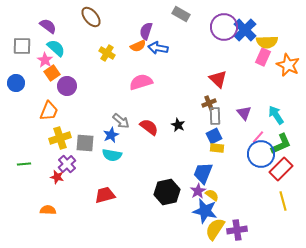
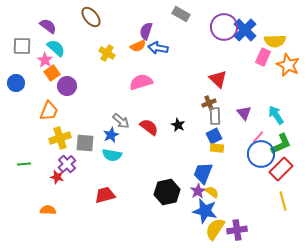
yellow semicircle at (267, 42): moved 8 px right, 1 px up
yellow semicircle at (212, 195): moved 3 px up
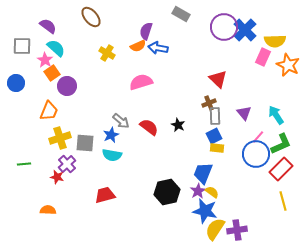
blue circle at (261, 154): moved 5 px left
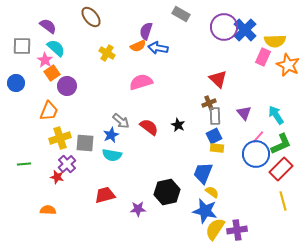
purple star at (198, 191): moved 60 px left, 18 px down; rotated 28 degrees clockwise
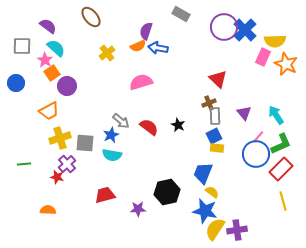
yellow cross at (107, 53): rotated 21 degrees clockwise
orange star at (288, 65): moved 2 px left, 1 px up
orange trapezoid at (49, 111): rotated 40 degrees clockwise
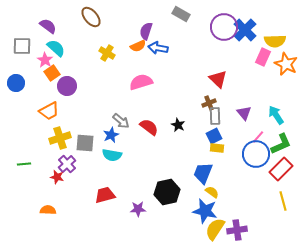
yellow cross at (107, 53): rotated 21 degrees counterclockwise
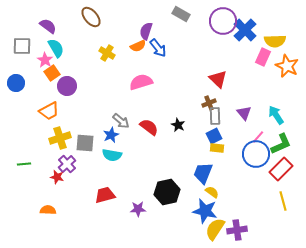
purple circle at (224, 27): moved 1 px left, 6 px up
cyan semicircle at (56, 48): rotated 18 degrees clockwise
blue arrow at (158, 48): rotated 138 degrees counterclockwise
orange star at (286, 64): moved 1 px right, 2 px down
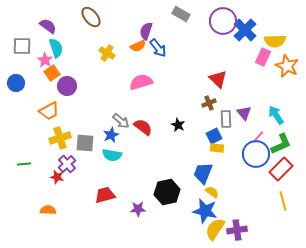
cyan semicircle at (56, 48): rotated 12 degrees clockwise
gray rectangle at (215, 116): moved 11 px right, 3 px down
red semicircle at (149, 127): moved 6 px left
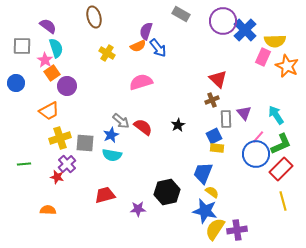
brown ellipse at (91, 17): moved 3 px right; rotated 25 degrees clockwise
brown cross at (209, 103): moved 3 px right, 3 px up
black star at (178, 125): rotated 16 degrees clockwise
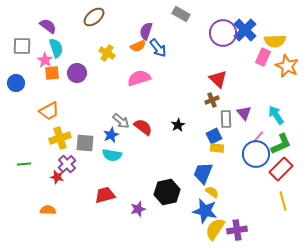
brown ellipse at (94, 17): rotated 65 degrees clockwise
purple circle at (223, 21): moved 12 px down
orange square at (52, 73): rotated 28 degrees clockwise
pink semicircle at (141, 82): moved 2 px left, 4 px up
purple circle at (67, 86): moved 10 px right, 13 px up
purple star at (138, 209): rotated 14 degrees counterclockwise
